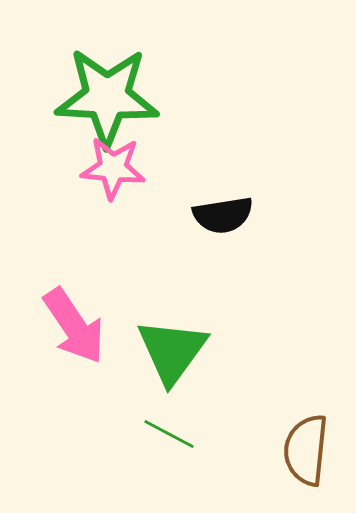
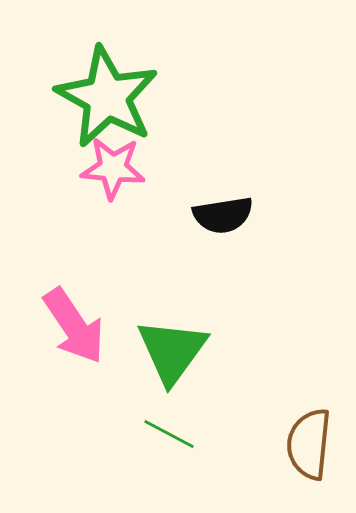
green star: rotated 26 degrees clockwise
brown semicircle: moved 3 px right, 6 px up
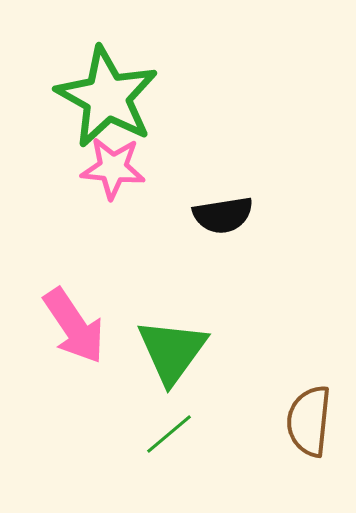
green line: rotated 68 degrees counterclockwise
brown semicircle: moved 23 px up
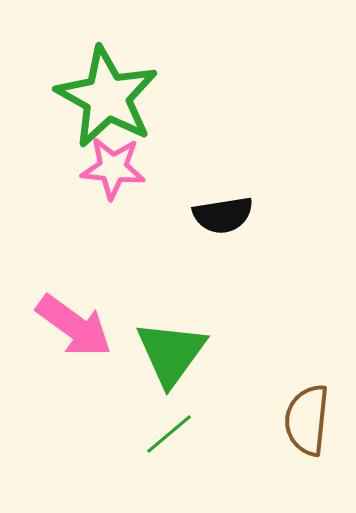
pink arrow: rotated 20 degrees counterclockwise
green triangle: moved 1 px left, 2 px down
brown semicircle: moved 2 px left, 1 px up
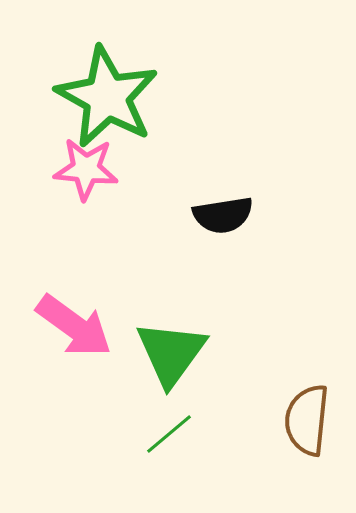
pink star: moved 27 px left, 1 px down
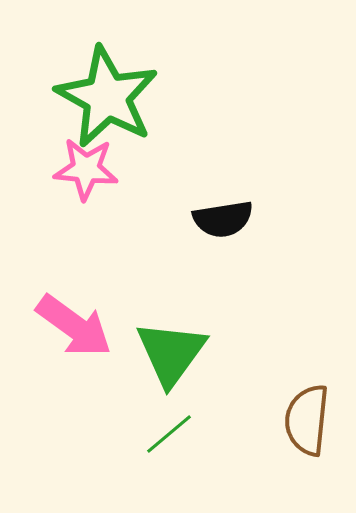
black semicircle: moved 4 px down
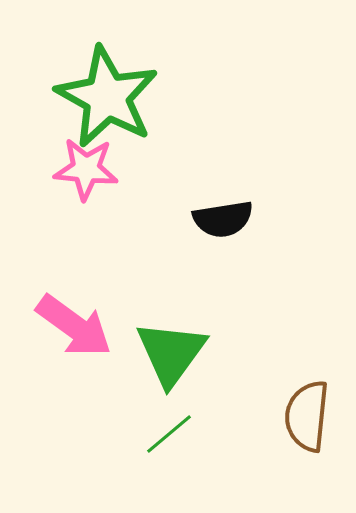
brown semicircle: moved 4 px up
